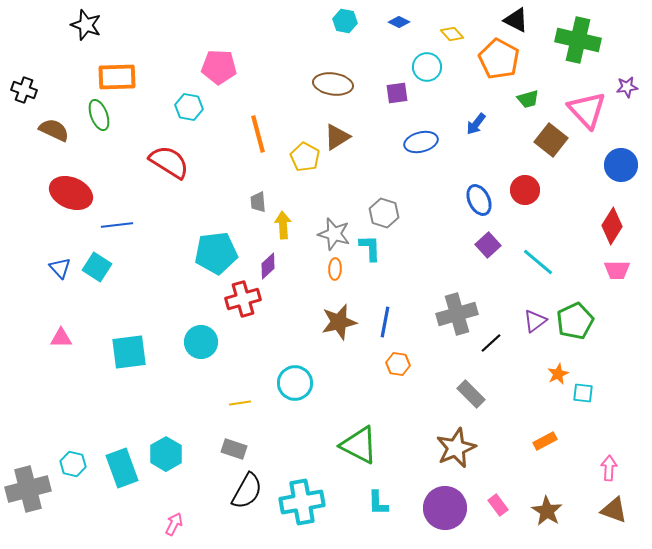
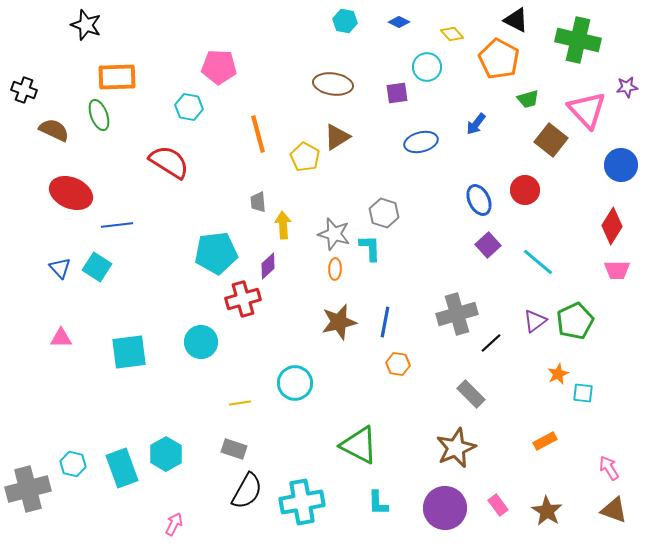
pink arrow at (609, 468): rotated 35 degrees counterclockwise
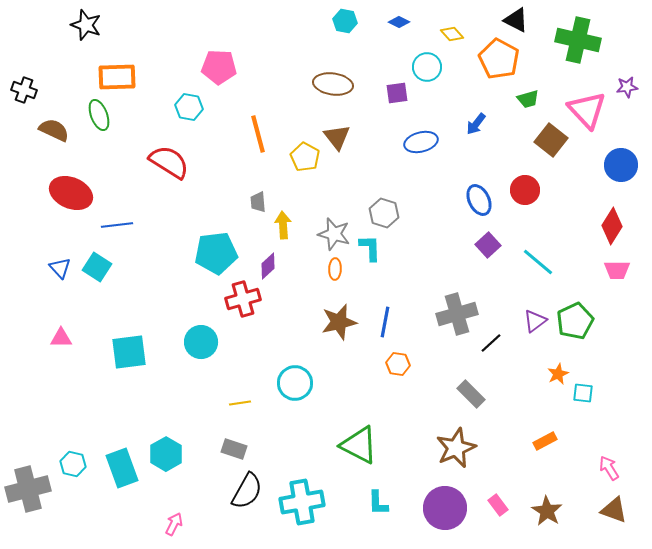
brown triangle at (337, 137): rotated 36 degrees counterclockwise
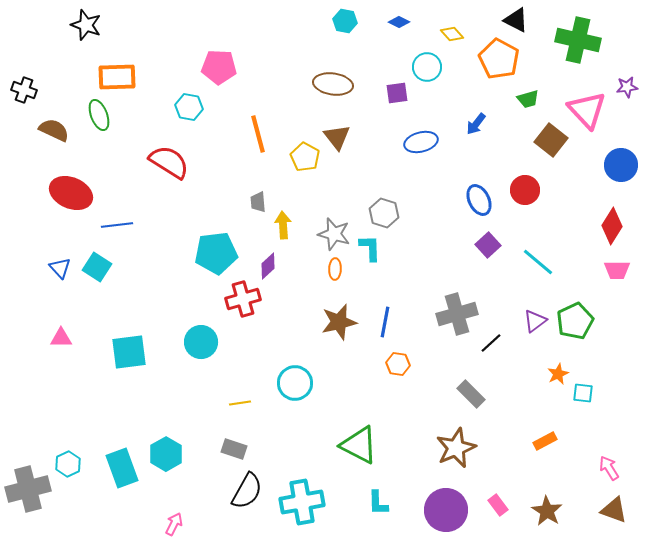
cyan hexagon at (73, 464): moved 5 px left; rotated 20 degrees clockwise
purple circle at (445, 508): moved 1 px right, 2 px down
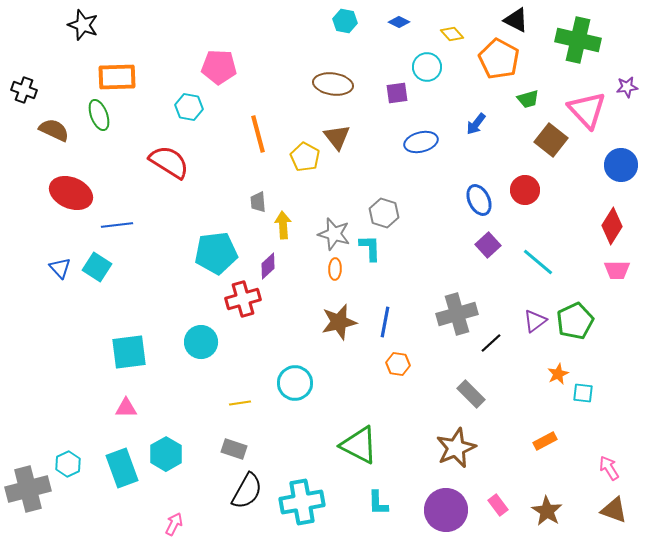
black star at (86, 25): moved 3 px left
pink triangle at (61, 338): moved 65 px right, 70 px down
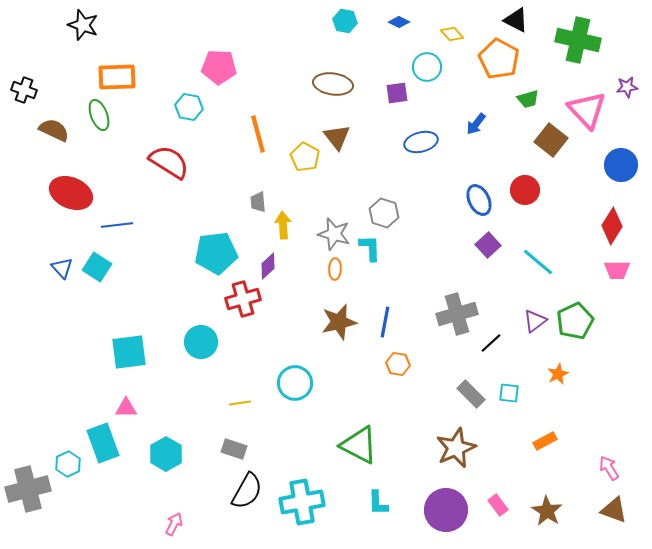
blue triangle at (60, 268): moved 2 px right
cyan square at (583, 393): moved 74 px left
cyan rectangle at (122, 468): moved 19 px left, 25 px up
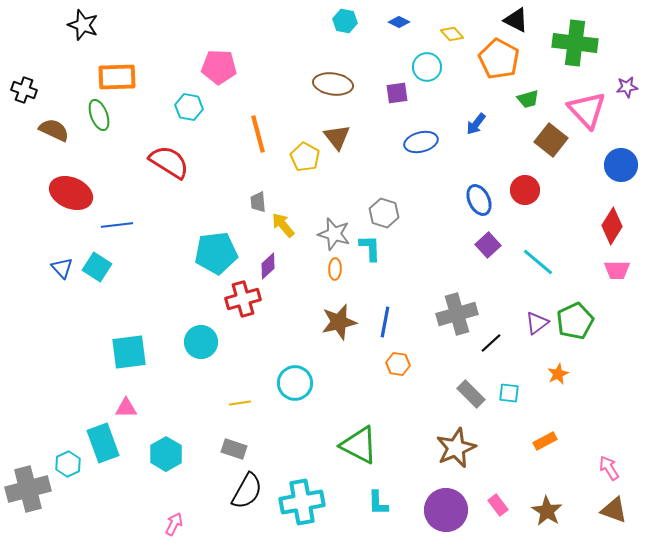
green cross at (578, 40): moved 3 px left, 3 px down; rotated 6 degrees counterclockwise
yellow arrow at (283, 225): rotated 36 degrees counterclockwise
purple triangle at (535, 321): moved 2 px right, 2 px down
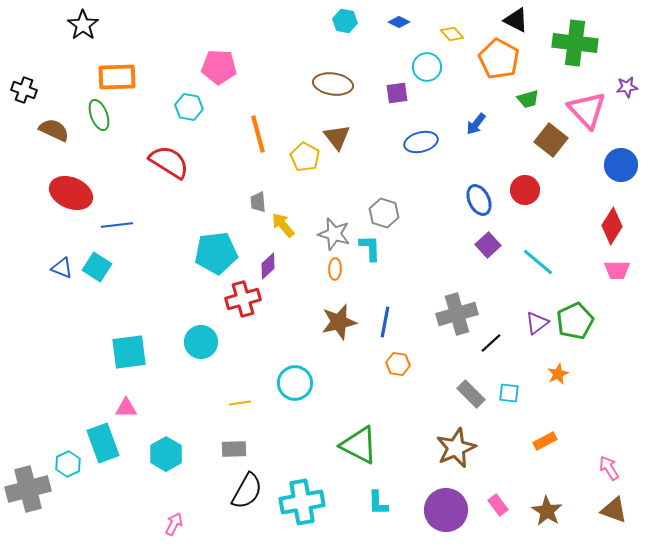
black star at (83, 25): rotated 16 degrees clockwise
blue triangle at (62, 268): rotated 25 degrees counterclockwise
gray rectangle at (234, 449): rotated 20 degrees counterclockwise
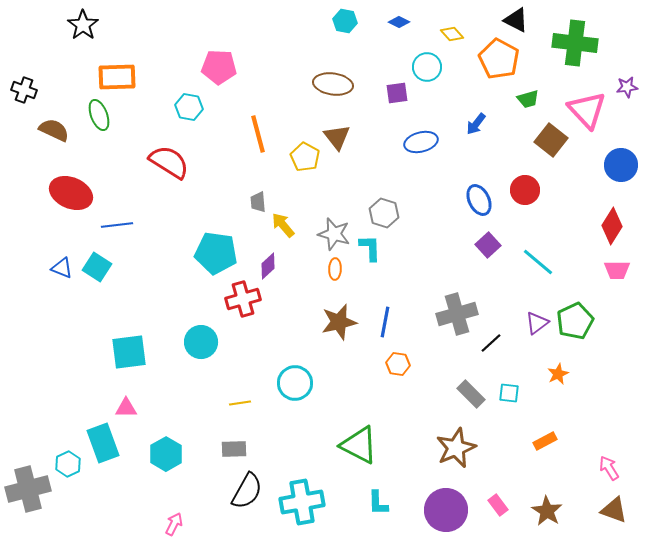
cyan pentagon at (216, 253): rotated 15 degrees clockwise
